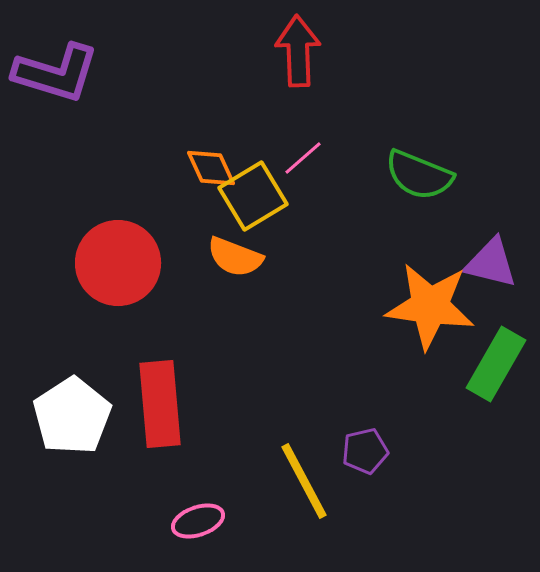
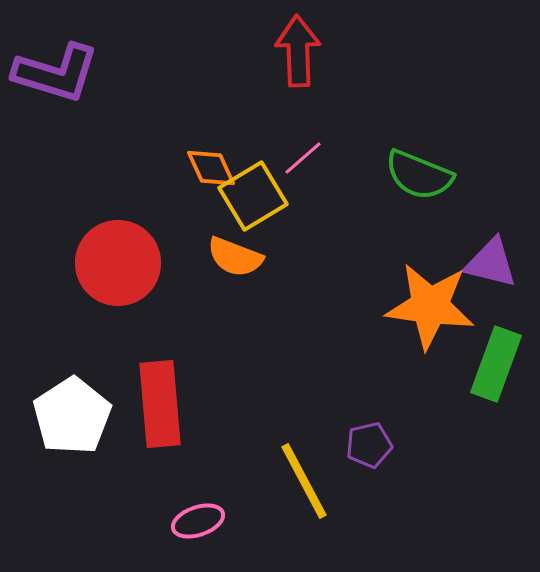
green rectangle: rotated 10 degrees counterclockwise
purple pentagon: moved 4 px right, 6 px up
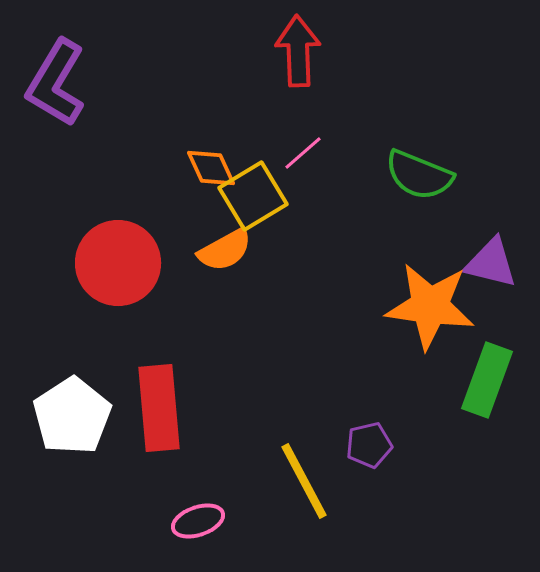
purple L-shape: moved 10 px down; rotated 104 degrees clockwise
pink line: moved 5 px up
orange semicircle: moved 10 px left, 7 px up; rotated 50 degrees counterclockwise
green rectangle: moved 9 px left, 16 px down
red rectangle: moved 1 px left, 4 px down
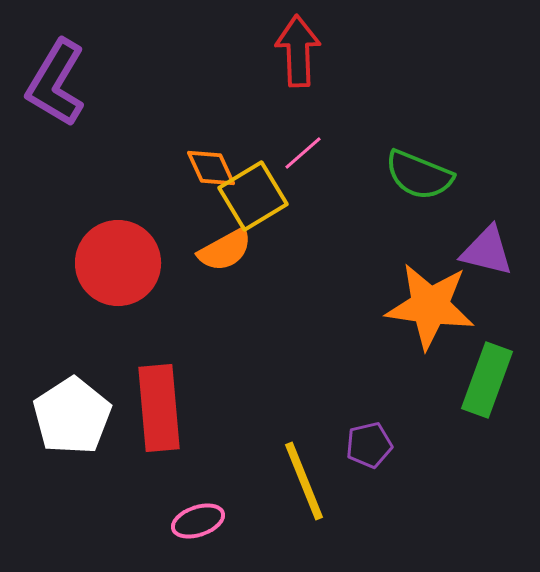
purple triangle: moved 4 px left, 12 px up
yellow line: rotated 6 degrees clockwise
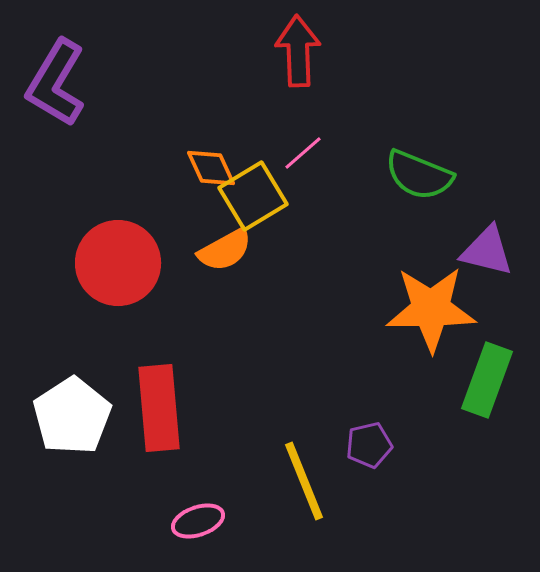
orange star: moved 1 px right, 3 px down; rotated 8 degrees counterclockwise
